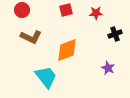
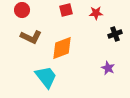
orange diamond: moved 5 px left, 2 px up
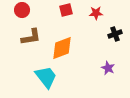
brown L-shape: rotated 35 degrees counterclockwise
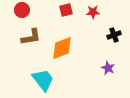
red star: moved 3 px left, 1 px up
black cross: moved 1 px left, 1 px down
cyan trapezoid: moved 3 px left, 3 px down
